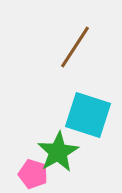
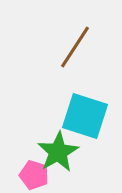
cyan square: moved 3 px left, 1 px down
pink pentagon: moved 1 px right, 1 px down
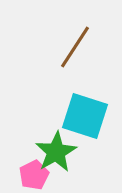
green star: moved 2 px left
pink pentagon: rotated 28 degrees clockwise
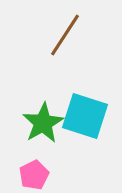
brown line: moved 10 px left, 12 px up
green star: moved 13 px left, 29 px up
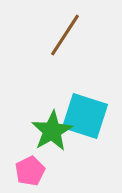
green star: moved 9 px right, 8 px down
pink pentagon: moved 4 px left, 4 px up
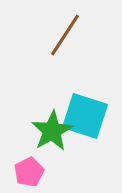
pink pentagon: moved 1 px left, 1 px down
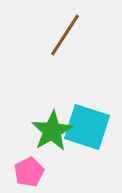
cyan square: moved 2 px right, 11 px down
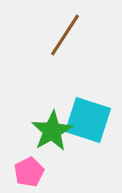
cyan square: moved 1 px right, 7 px up
